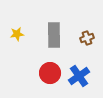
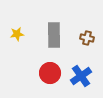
brown cross: rotated 32 degrees clockwise
blue cross: moved 2 px right
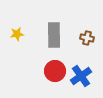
red circle: moved 5 px right, 2 px up
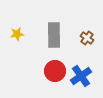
brown cross: rotated 24 degrees clockwise
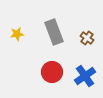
gray rectangle: moved 3 px up; rotated 20 degrees counterclockwise
red circle: moved 3 px left, 1 px down
blue cross: moved 4 px right
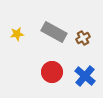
gray rectangle: rotated 40 degrees counterclockwise
brown cross: moved 4 px left; rotated 24 degrees clockwise
blue cross: rotated 15 degrees counterclockwise
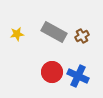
brown cross: moved 1 px left, 2 px up
blue cross: moved 7 px left; rotated 15 degrees counterclockwise
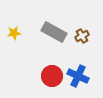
yellow star: moved 3 px left, 1 px up
red circle: moved 4 px down
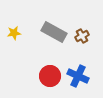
red circle: moved 2 px left
